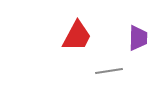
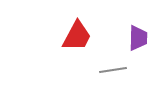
gray line: moved 4 px right, 1 px up
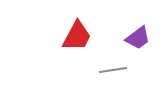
purple trapezoid: rotated 52 degrees clockwise
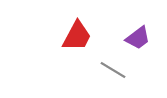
gray line: rotated 40 degrees clockwise
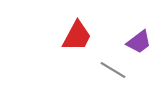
purple trapezoid: moved 1 px right, 4 px down
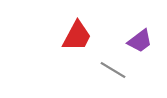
purple trapezoid: moved 1 px right, 1 px up
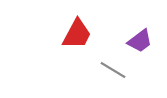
red trapezoid: moved 2 px up
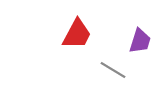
purple trapezoid: rotated 36 degrees counterclockwise
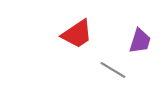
red trapezoid: rotated 28 degrees clockwise
